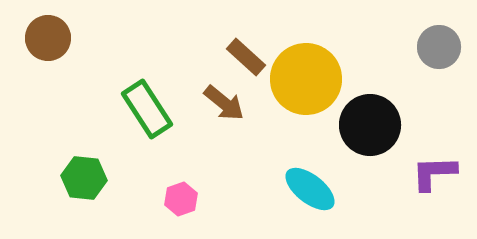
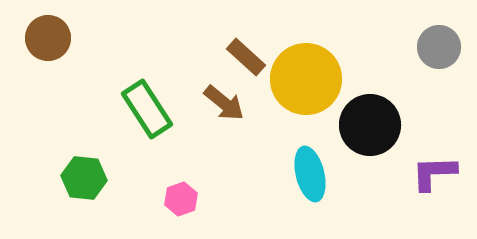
cyan ellipse: moved 15 px up; rotated 38 degrees clockwise
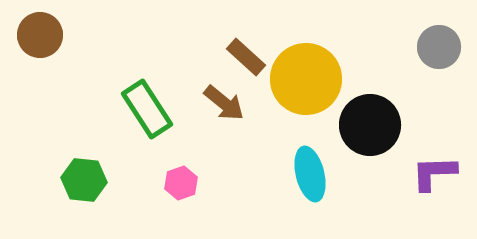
brown circle: moved 8 px left, 3 px up
green hexagon: moved 2 px down
pink hexagon: moved 16 px up
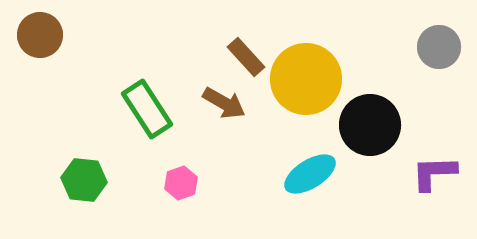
brown rectangle: rotated 6 degrees clockwise
brown arrow: rotated 9 degrees counterclockwise
cyan ellipse: rotated 72 degrees clockwise
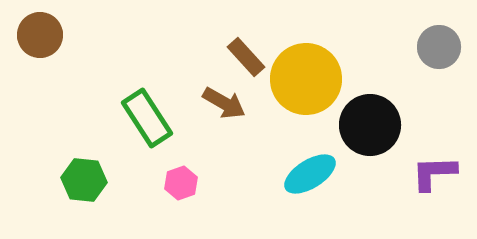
green rectangle: moved 9 px down
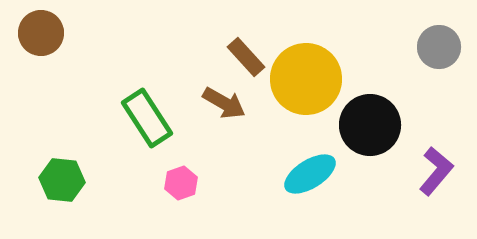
brown circle: moved 1 px right, 2 px up
purple L-shape: moved 2 px right, 2 px up; rotated 132 degrees clockwise
green hexagon: moved 22 px left
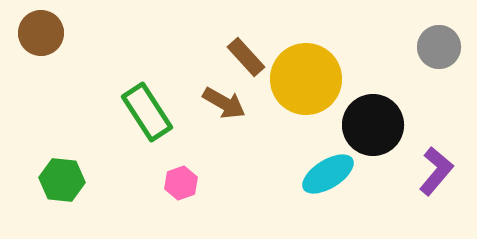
green rectangle: moved 6 px up
black circle: moved 3 px right
cyan ellipse: moved 18 px right
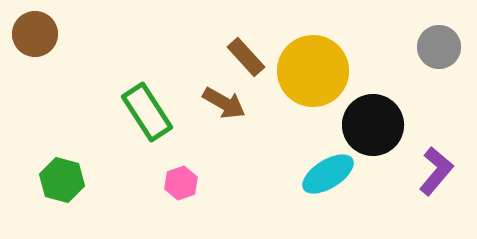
brown circle: moved 6 px left, 1 px down
yellow circle: moved 7 px right, 8 px up
green hexagon: rotated 9 degrees clockwise
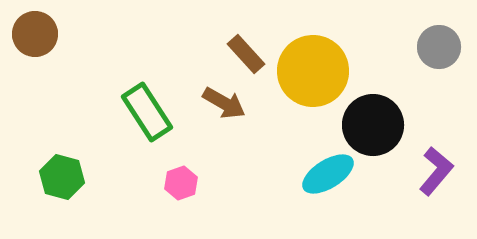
brown rectangle: moved 3 px up
green hexagon: moved 3 px up
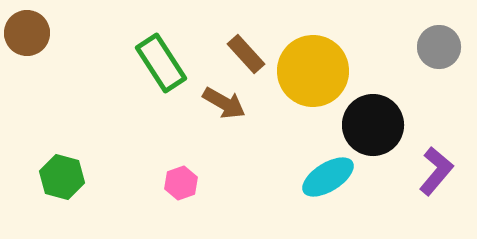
brown circle: moved 8 px left, 1 px up
green rectangle: moved 14 px right, 49 px up
cyan ellipse: moved 3 px down
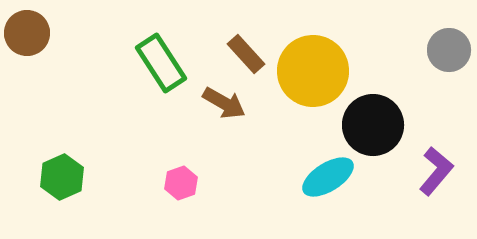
gray circle: moved 10 px right, 3 px down
green hexagon: rotated 21 degrees clockwise
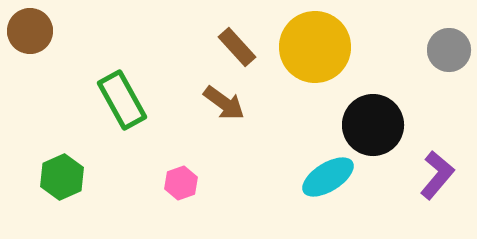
brown circle: moved 3 px right, 2 px up
brown rectangle: moved 9 px left, 7 px up
green rectangle: moved 39 px left, 37 px down; rotated 4 degrees clockwise
yellow circle: moved 2 px right, 24 px up
brown arrow: rotated 6 degrees clockwise
purple L-shape: moved 1 px right, 4 px down
